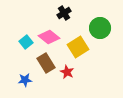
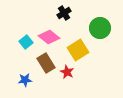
yellow square: moved 3 px down
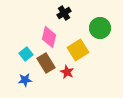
pink diamond: rotated 65 degrees clockwise
cyan square: moved 12 px down
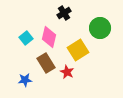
cyan square: moved 16 px up
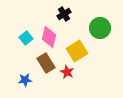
black cross: moved 1 px down
yellow square: moved 1 px left, 1 px down
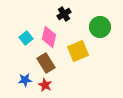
green circle: moved 1 px up
yellow square: moved 1 px right; rotated 10 degrees clockwise
red star: moved 22 px left, 13 px down
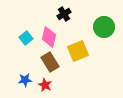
green circle: moved 4 px right
brown rectangle: moved 4 px right, 1 px up
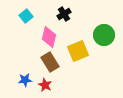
green circle: moved 8 px down
cyan square: moved 22 px up
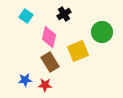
cyan square: rotated 16 degrees counterclockwise
green circle: moved 2 px left, 3 px up
red star: rotated 24 degrees counterclockwise
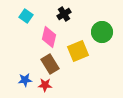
brown rectangle: moved 2 px down
